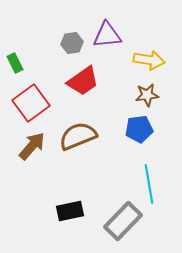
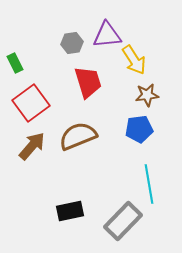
yellow arrow: moved 15 px left; rotated 48 degrees clockwise
red trapezoid: moved 5 px right, 1 px down; rotated 72 degrees counterclockwise
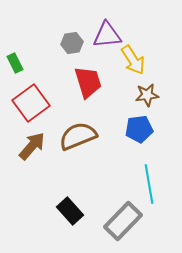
yellow arrow: moved 1 px left
black rectangle: rotated 60 degrees clockwise
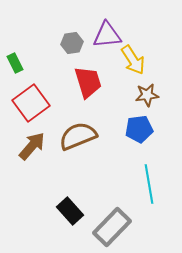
gray rectangle: moved 11 px left, 6 px down
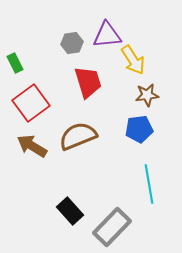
brown arrow: rotated 100 degrees counterclockwise
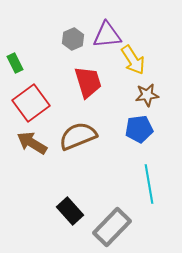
gray hexagon: moved 1 px right, 4 px up; rotated 15 degrees counterclockwise
brown arrow: moved 3 px up
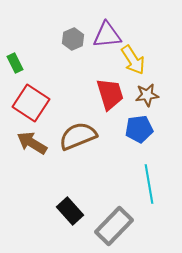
red trapezoid: moved 22 px right, 12 px down
red square: rotated 21 degrees counterclockwise
gray rectangle: moved 2 px right, 1 px up
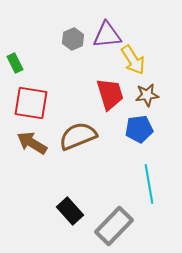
red square: rotated 24 degrees counterclockwise
